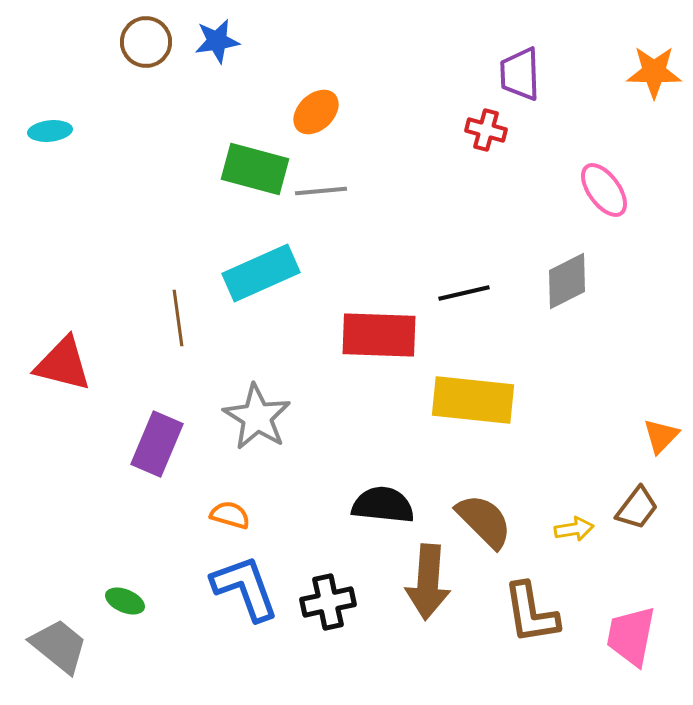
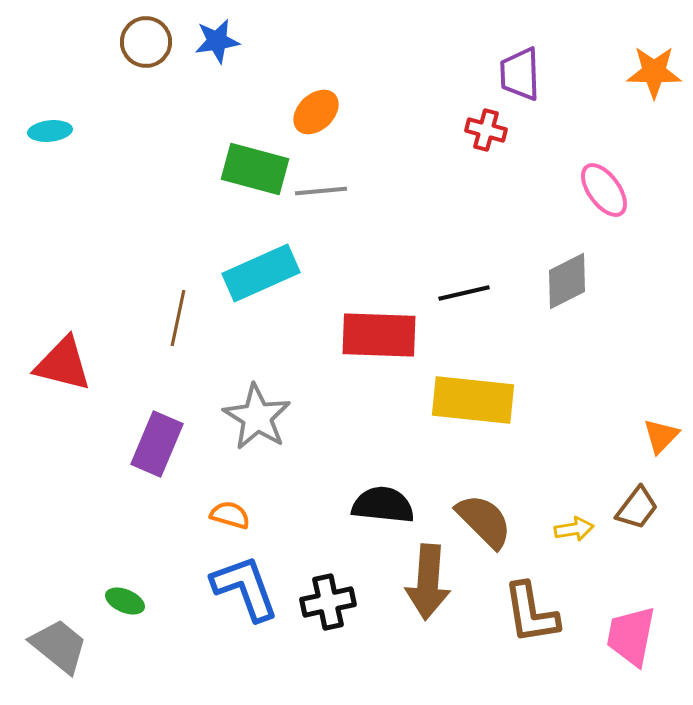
brown line: rotated 20 degrees clockwise
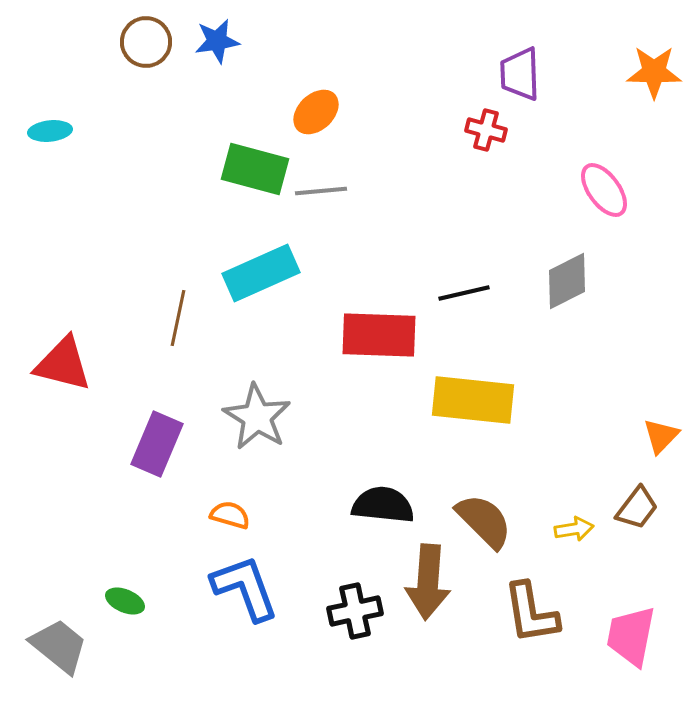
black cross: moved 27 px right, 9 px down
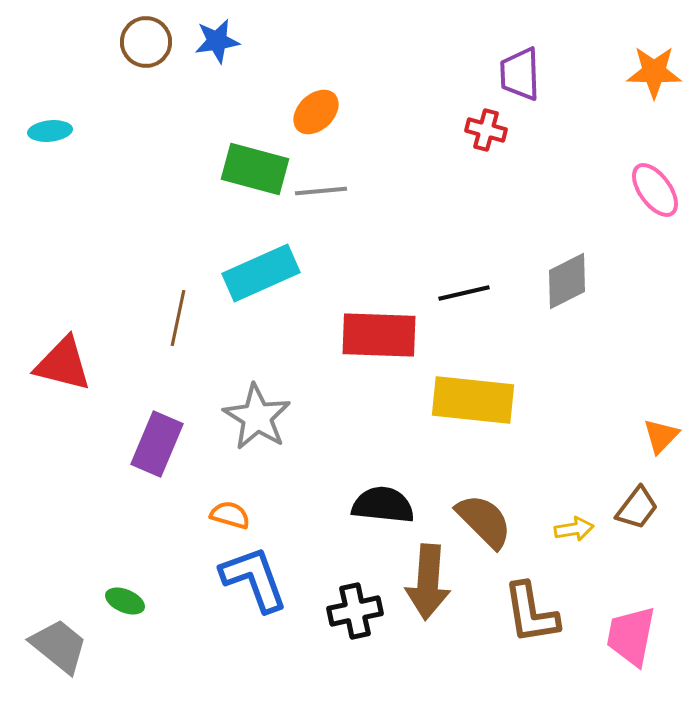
pink ellipse: moved 51 px right
blue L-shape: moved 9 px right, 9 px up
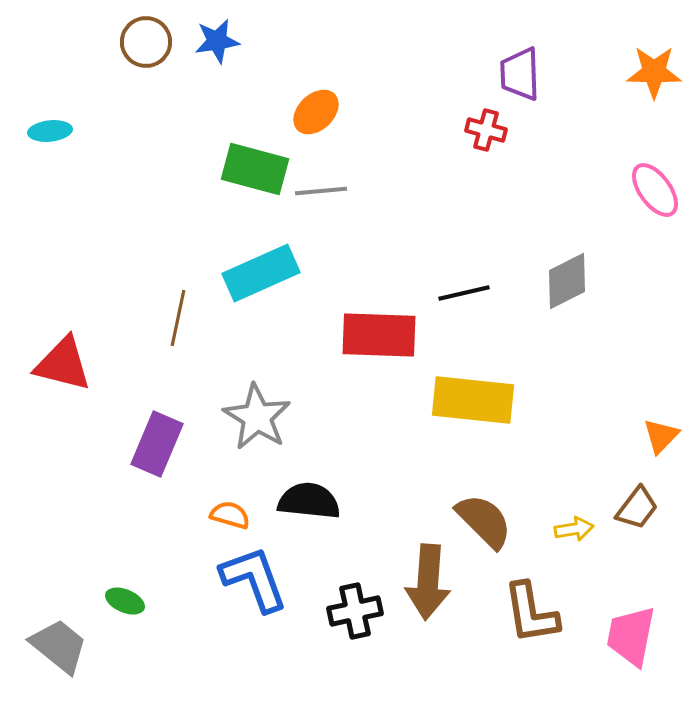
black semicircle: moved 74 px left, 4 px up
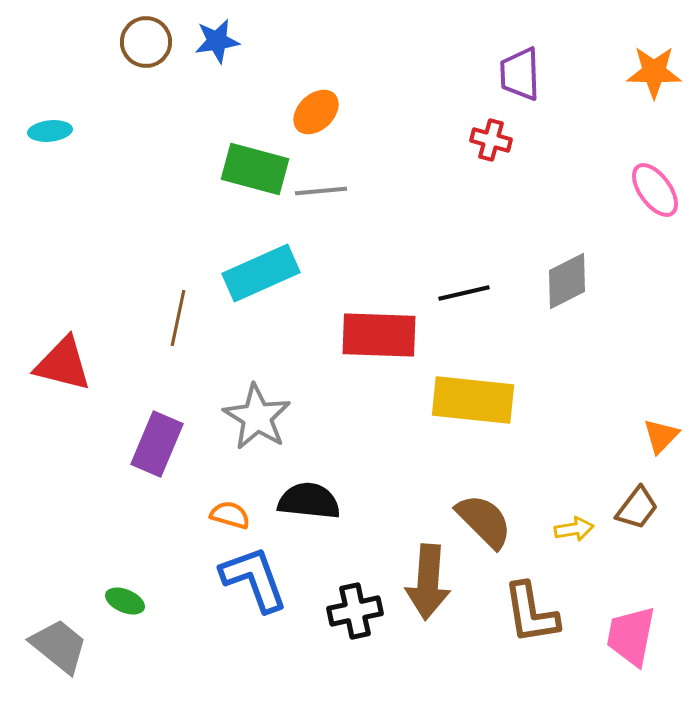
red cross: moved 5 px right, 10 px down
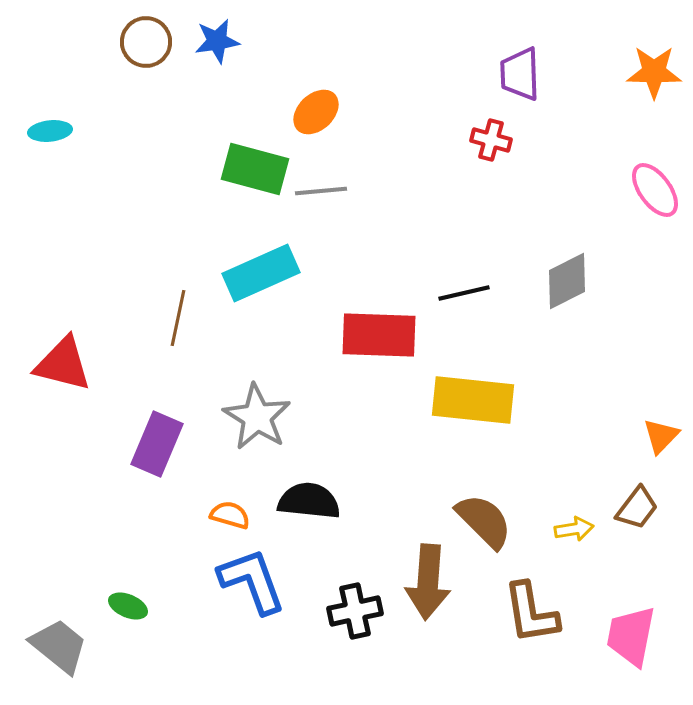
blue L-shape: moved 2 px left, 2 px down
green ellipse: moved 3 px right, 5 px down
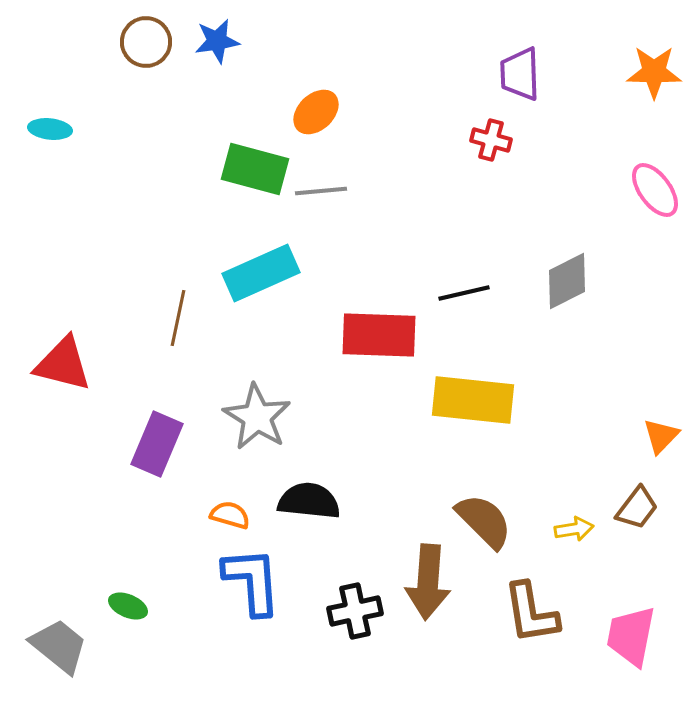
cyan ellipse: moved 2 px up; rotated 12 degrees clockwise
blue L-shape: rotated 16 degrees clockwise
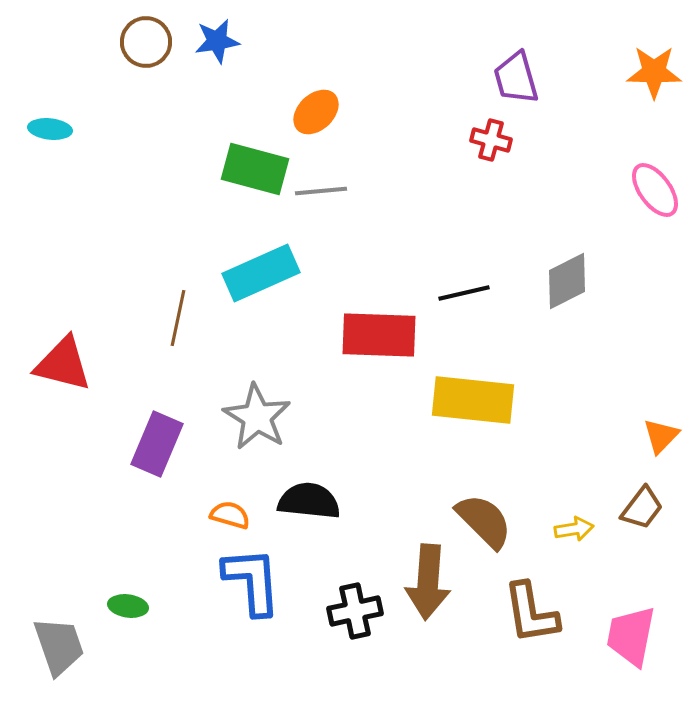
purple trapezoid: moved 4 px left, 4 px down; rotated 14 degrees counterclockwise
brown trapezoid: moved 5 px right
green ellipse: rotated 15 degrees counterclockwise
gray trapezoid: rotated 32 degrees clockwise
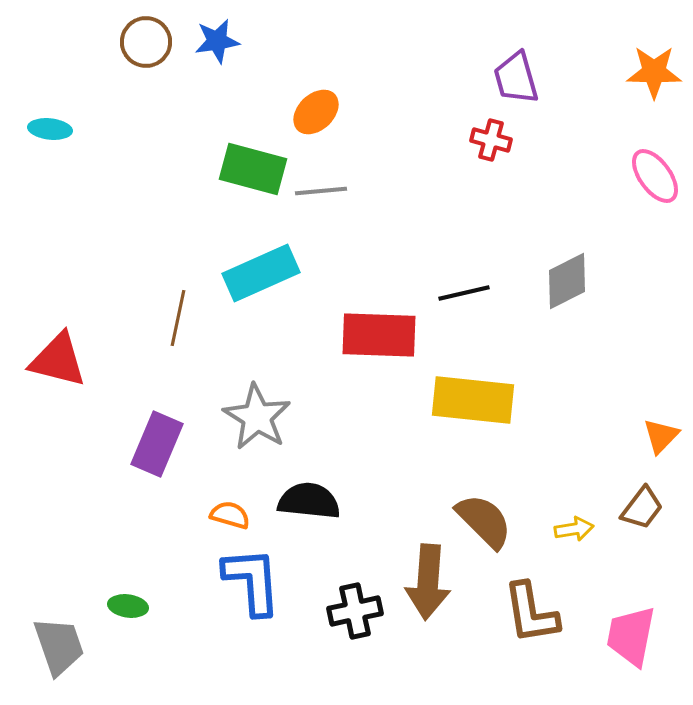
green rectangle: moved 2 px left
pink ellipse: moved 14 px up
red triangle: moved 5 px left, 4 px up
